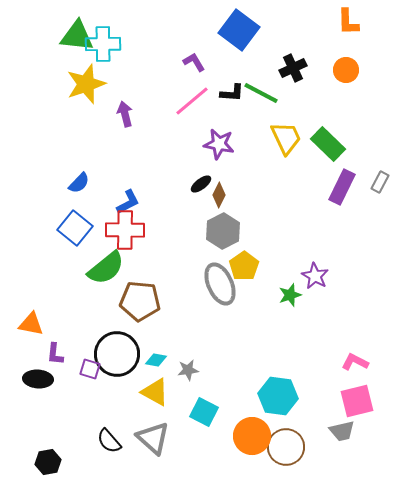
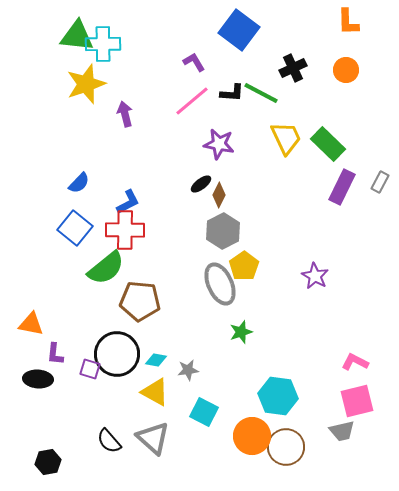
green star at (290, 295): moved 49 px left, 37 px down
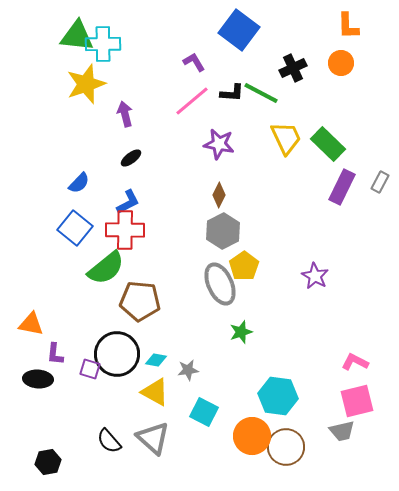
orange L-shape at (348, 22): moved 4 px down
orange circle at (346, 70): moved 5 px left, 7 px up
black ellipse at (201, 184): moved 70 px left, 26 px up
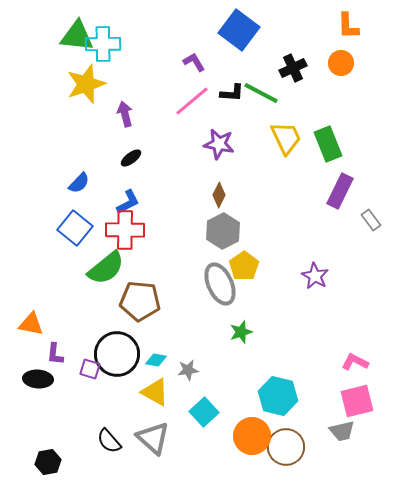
green rectangle at (328, 144): rotated 24 degrees clockwise
gray rectangle at (380, 182): moved 9 px left, 38 px down; rotated 65 degrees counterclockwise
purple rectangle at (342, 187): moved 2 px left, 4 px down
cyan hexagon at (278, 396): rotated 6 degrees clockwise
cyan square at (204, 412): rotated 20 degrees clockwise
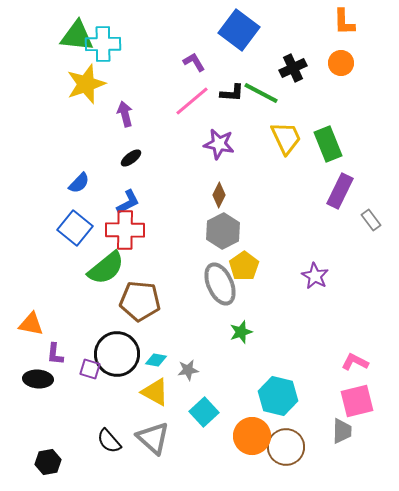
orange L-shape at (348, 26): moved 4 px left, 4 px up
gray trapezoid at (342, 431): rotated 76 degrees counterclockwise
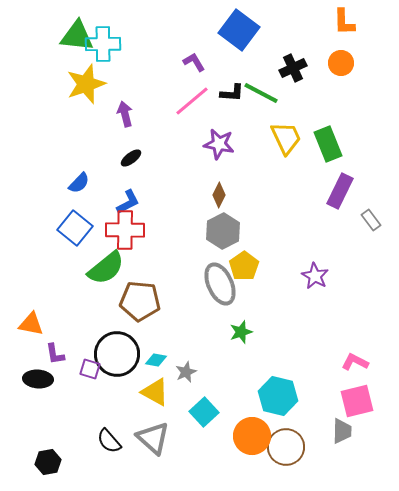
purple L-shape at (55, 354): rotated 15 degrees counterclockwise
gray star at (188, 370): moved 2 px left, 2 px down; rotated 15 degrees counterclockwise
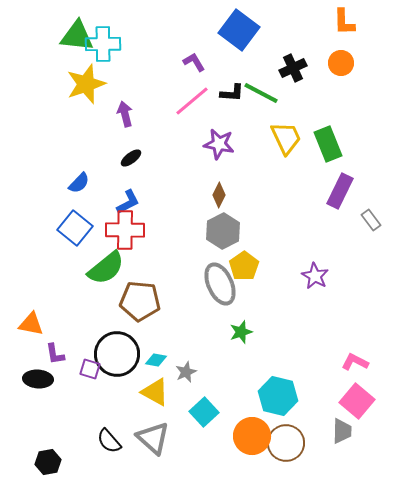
pink square at (357, 401): rotated 36 degrees counterclockwise
brown circle at (286, 447): moved 4 px up
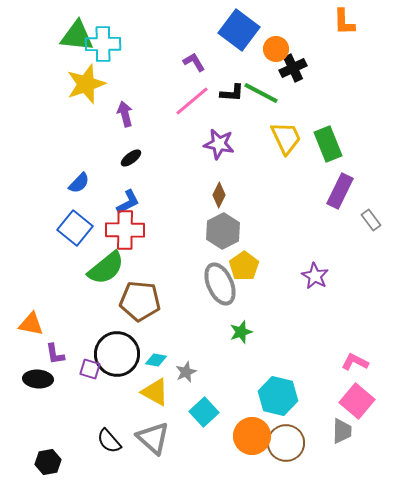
orange circle at (341, 63): moved 65 px left, 14 px up
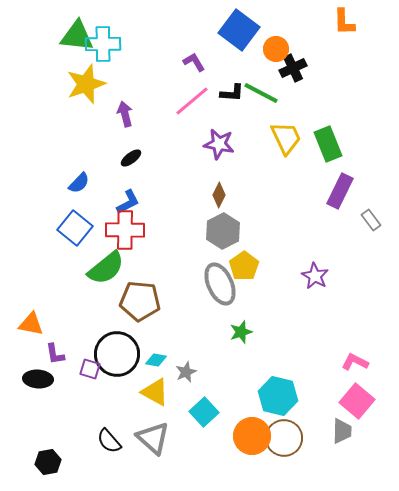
brown circle at (286, 443): moved 2 px left, 5 px up
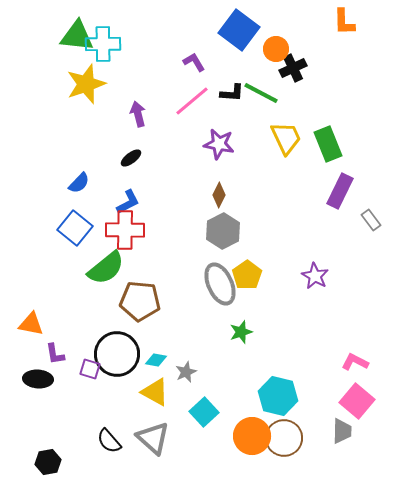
purple arrow at (125, 114): moved 13 px right
yellow pentagon at (244, 266): moved 3 px right, 9 px down
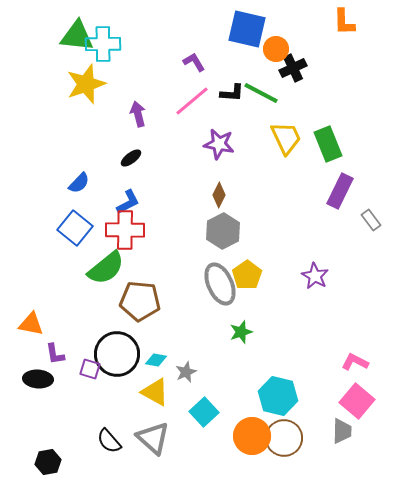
blue square at (239, 30): moved 8 px right, 1 px up; rotated 24 degrees counterclockwise
